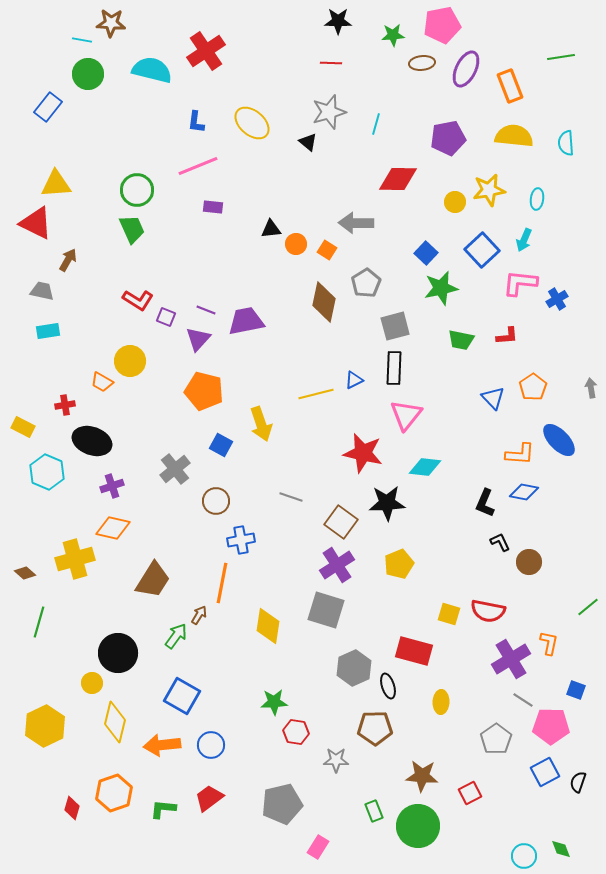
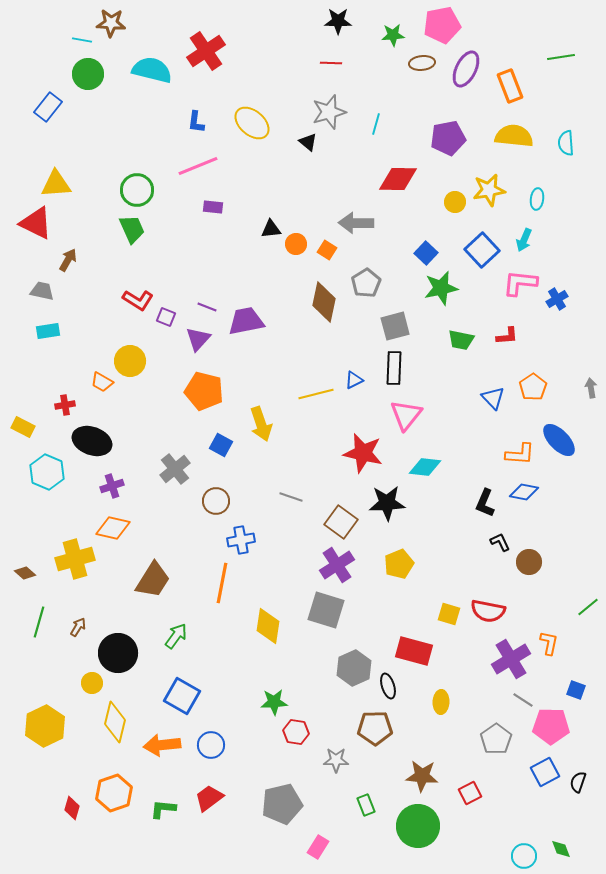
purple line at (206, 310): moved 1 px right, 3 px up
brown arrow at (199, 615): moved 121 px left, 12 px down
green rectangle at (374, 811): moved 8 px left, 6 px up
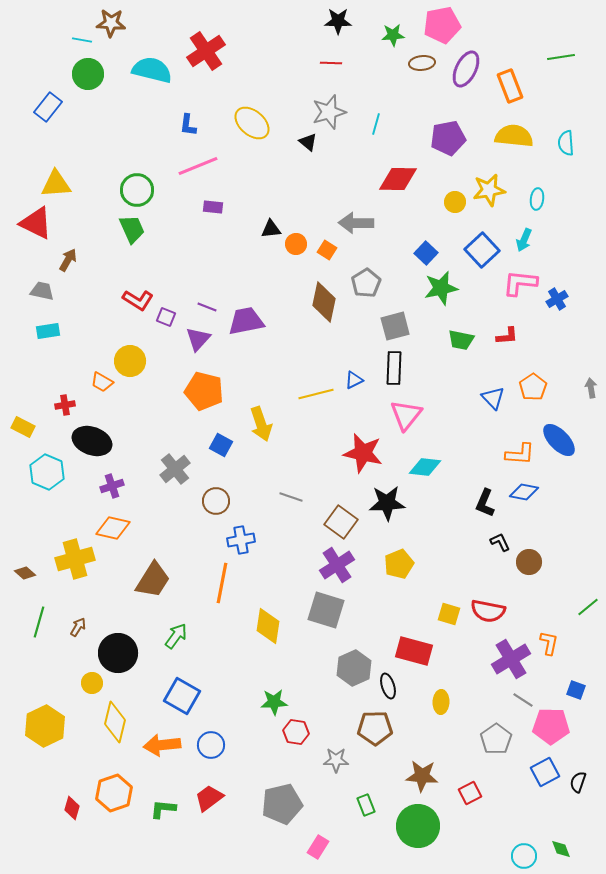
blue L-shape at (196, 122): moved 8 px left, 3 px down
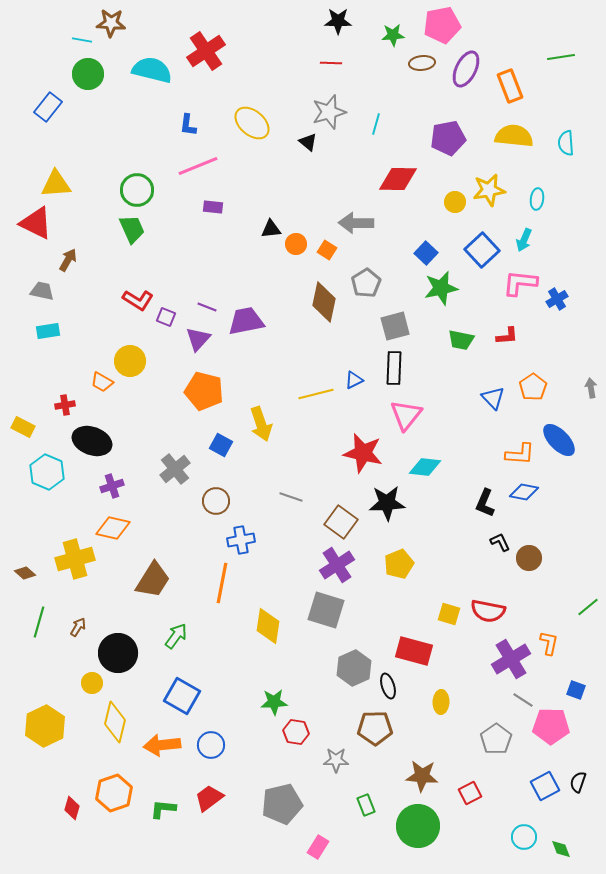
brown circle at (529, 562): moved 4 px up
blue square at (545, 772): moved 14 px down
cyan circle at (524, 856): moved 19 px up
